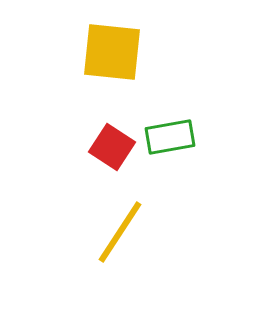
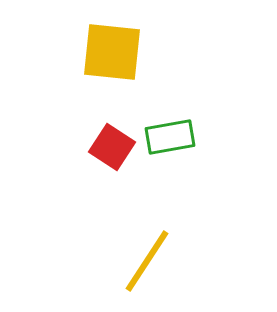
yellow line: moved 27 px right, 29 px down
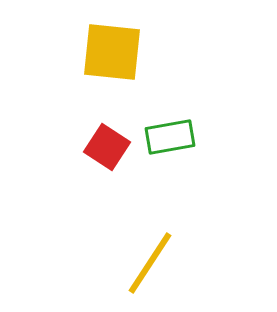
red square: moved 5 px left
yellow line: moved 3 px right, 2 px down
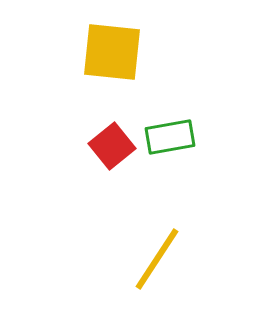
red square: moved 5 px right, 1 px up; rotated 18 degrees clockwise
yellow line: moved 7 px right, 4 px up
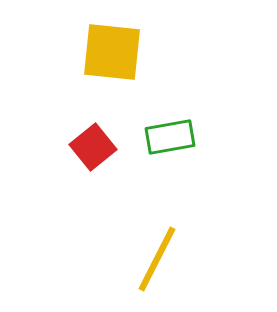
red square: moved 19 px left, 1 px down
yellow line: rotated 6 degrees counterclockwise
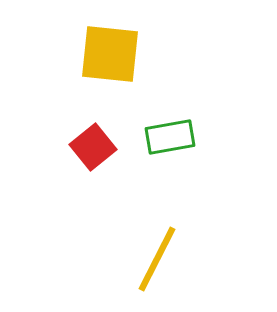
yellow square: moved 2 px left, 2 px down
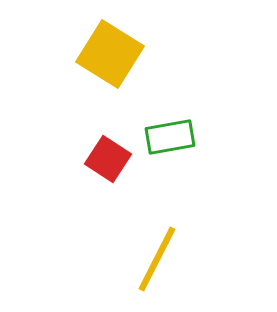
yellow square: rotated 26 degrees clockwise
red square: moved 15 px right, 12 px down; rotated 18 degrees counterclockwise
